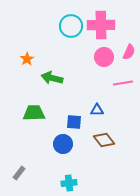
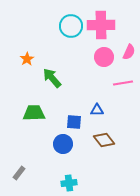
green arrow: rotated 35 degrees clockwise
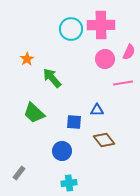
cyan circle: moved 3 px down
pink circle: moved 1 px right, 2 px down
green trapezoid: rotated 135 degrees counterclockwise
blue circle: moved 1 px left, 7 px down
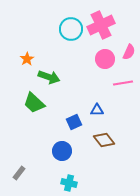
pink cross: rotated 24 degrees counterclockwise
green arrow: moved 3 px left, 1 px up; rotated 150 degrees clockwise
green trapezoid: moved 10 px up
blue square: rotated 28 degrees counterclockwise
cyan cross: rotated 21 degrees clockwise
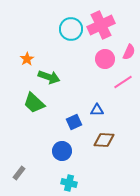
pink line: moved 1 px up; rotated 24 degrees counterclockwise
brown diamond: rotated 50 degrees counterclockwise
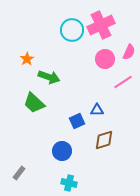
cyan circle: moved 1 px right, 1 px down
blue square: moved 3 px right, 1 px up
brown diamond: rotated 20 degrees counterclockwise
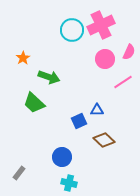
orange star: moved 4 px left, 1 px up
blue square: moved 2 px right
brown diamond: rotated 60 degrees clockwise
blue circle: moved 6 px down
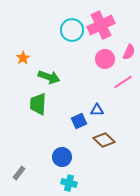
green trapezoid: moved 4 px right, 1 px down; rotated 50 degrees clockwise
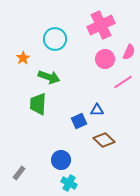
cyan circle: moved 17 px left, 9 px down
blue circle: moved 1 px left, 3 px down
cyan cross: rotated 14 degrees clockwise
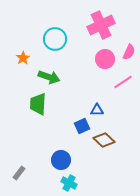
blue square: moved 3 px right, 5 px down
